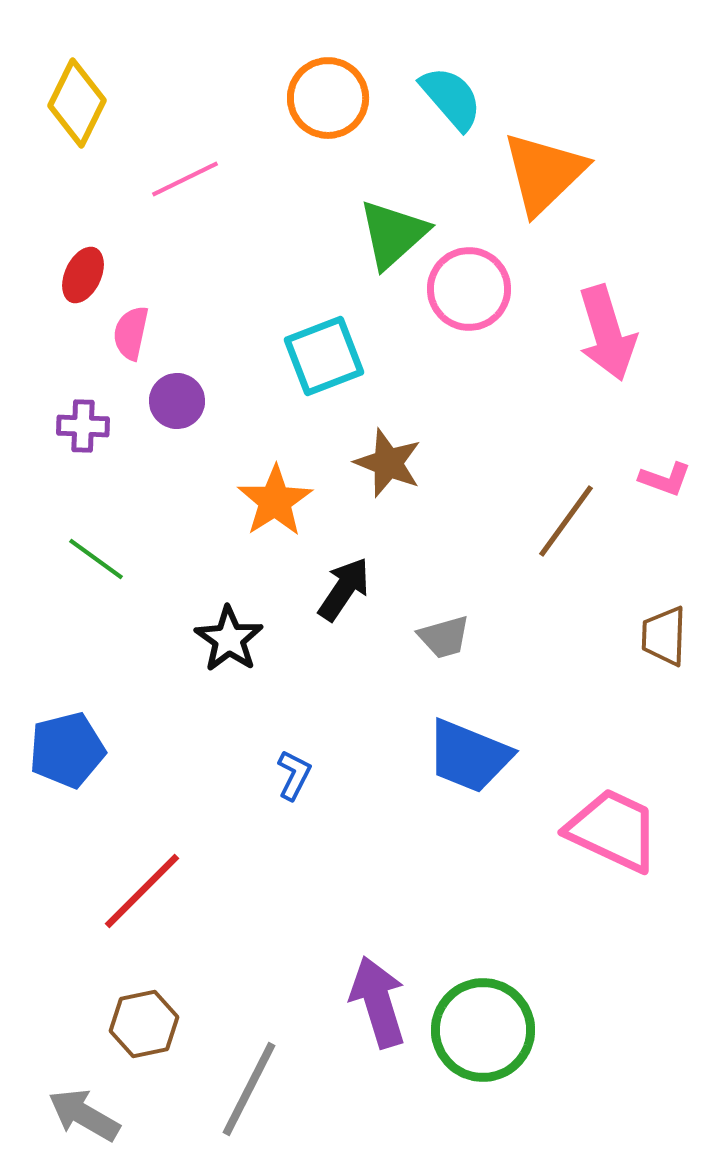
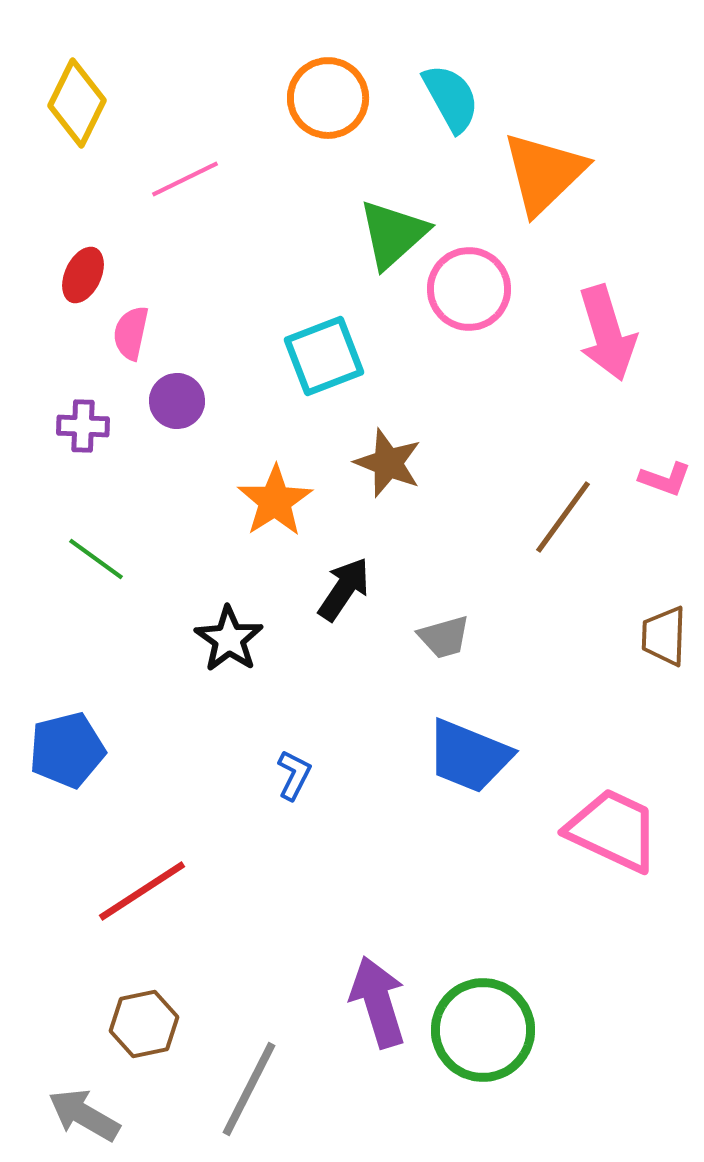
cyan semicircle: rotated 12 degrees clockwise
brown line: moved 3 px left, 4 px up
red line: rotated 12 degrees clockwise
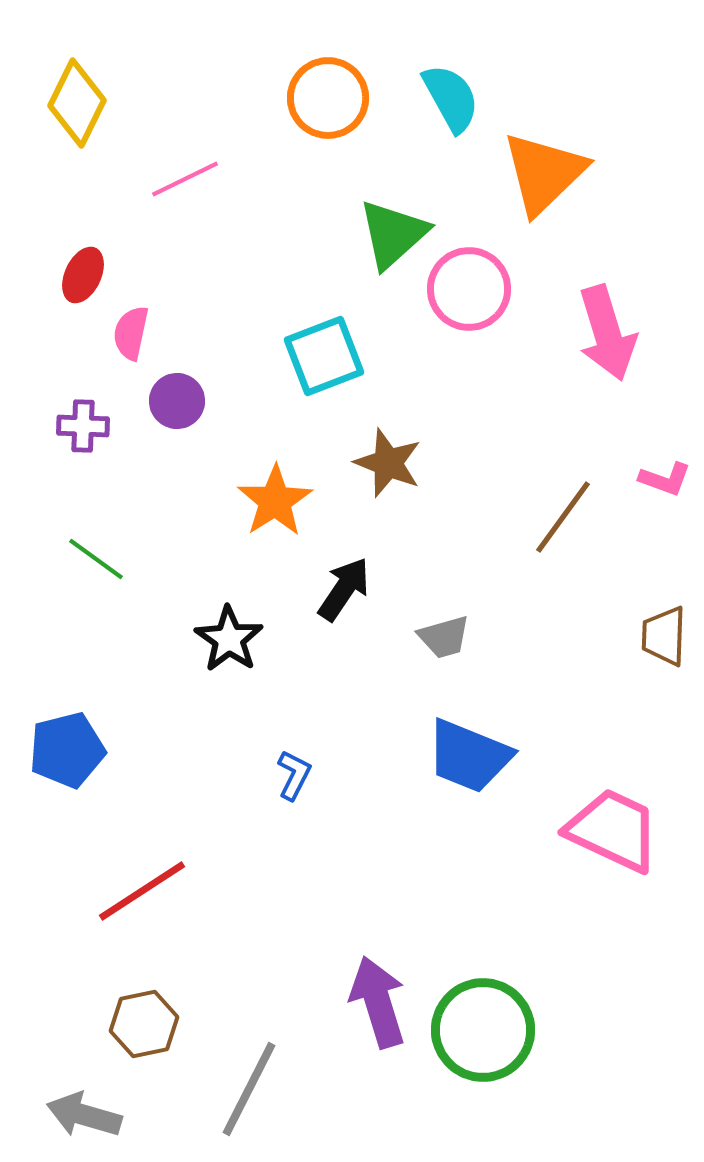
gray arrow: rotated 14 degrees counterclockwise
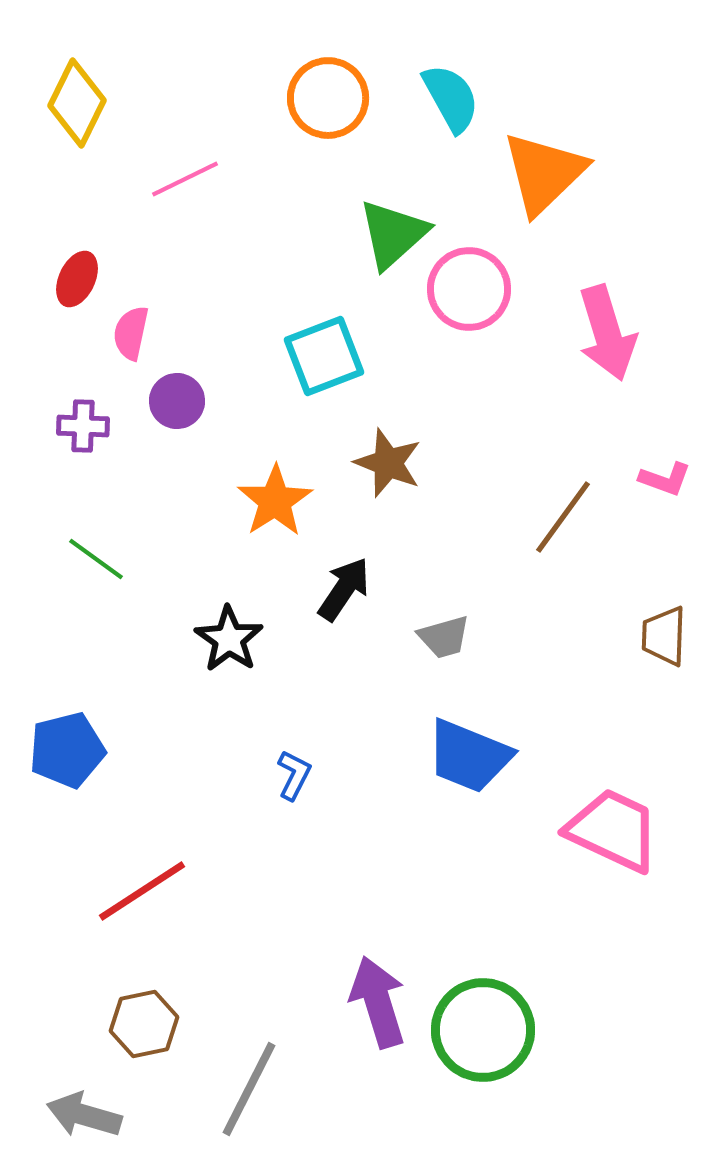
red ellipse: moved 6 px left, 4 px down
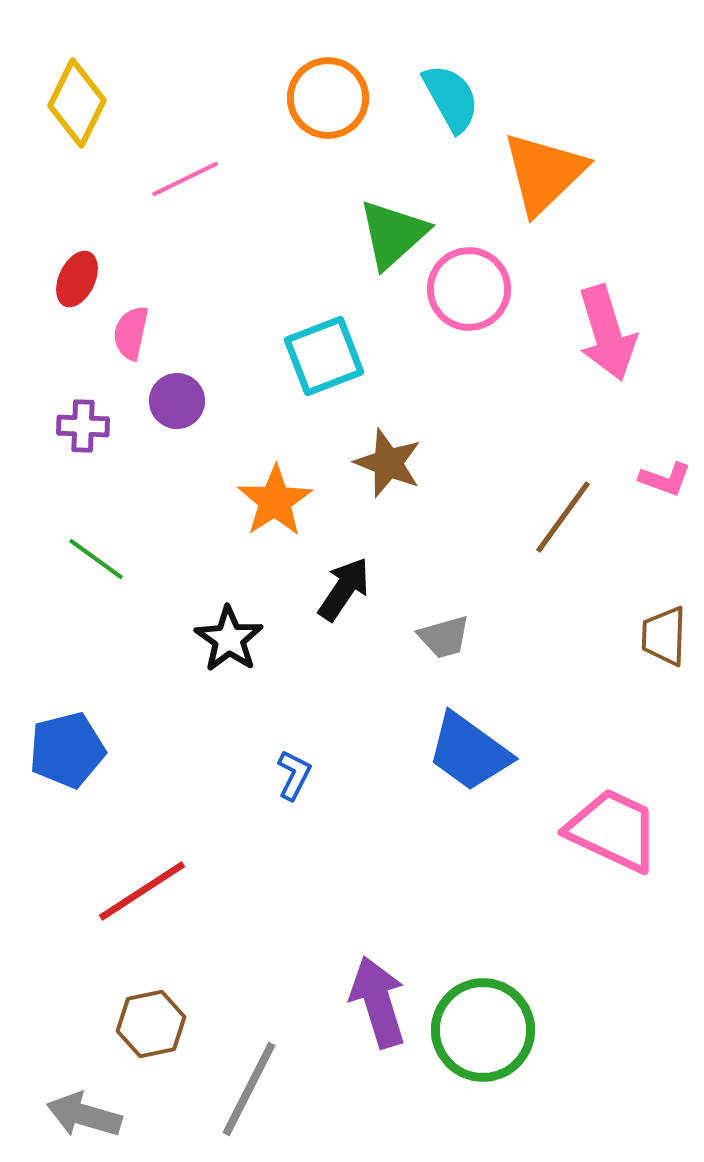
blue trapezoid: moved 4 px up; rotated 14 degrees clockwise
brown hexagon: moved 7 px right
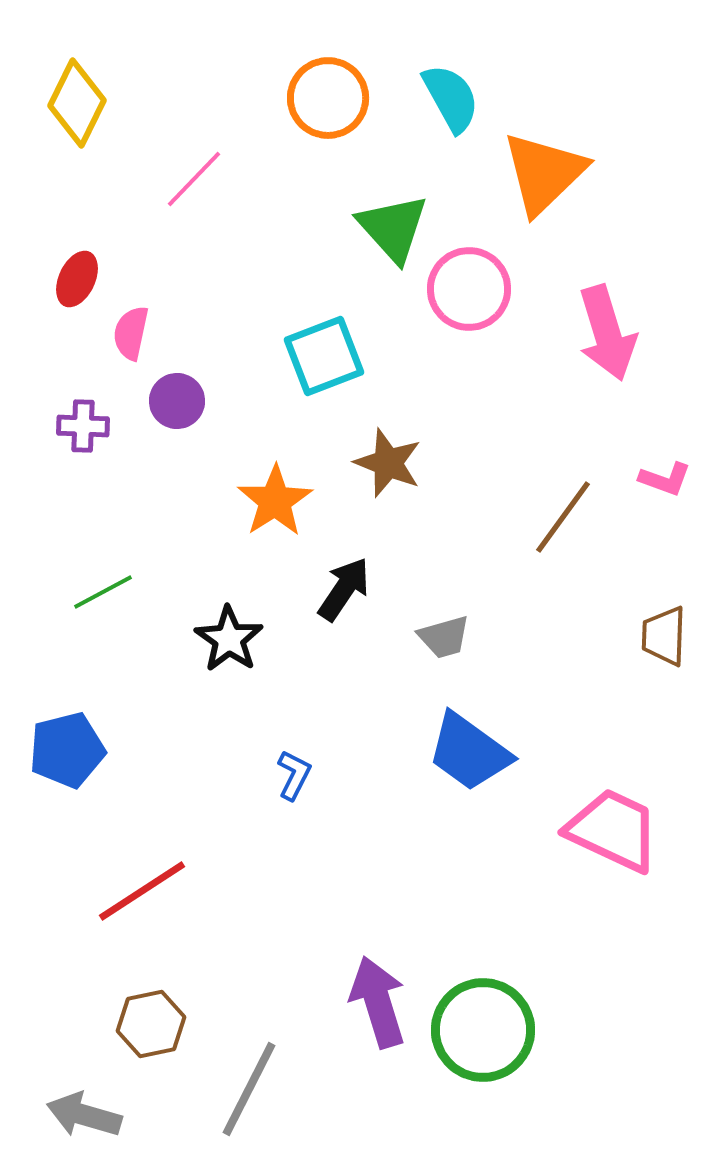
pink line: moved 9 px right; rotated 20 degrees counterclockwise
green triangle: moved 6 px up; rotated 30 degrees counterclockwise
green line: moved 7 px right, 33 px down; rotated 64 degrees counterclockwise
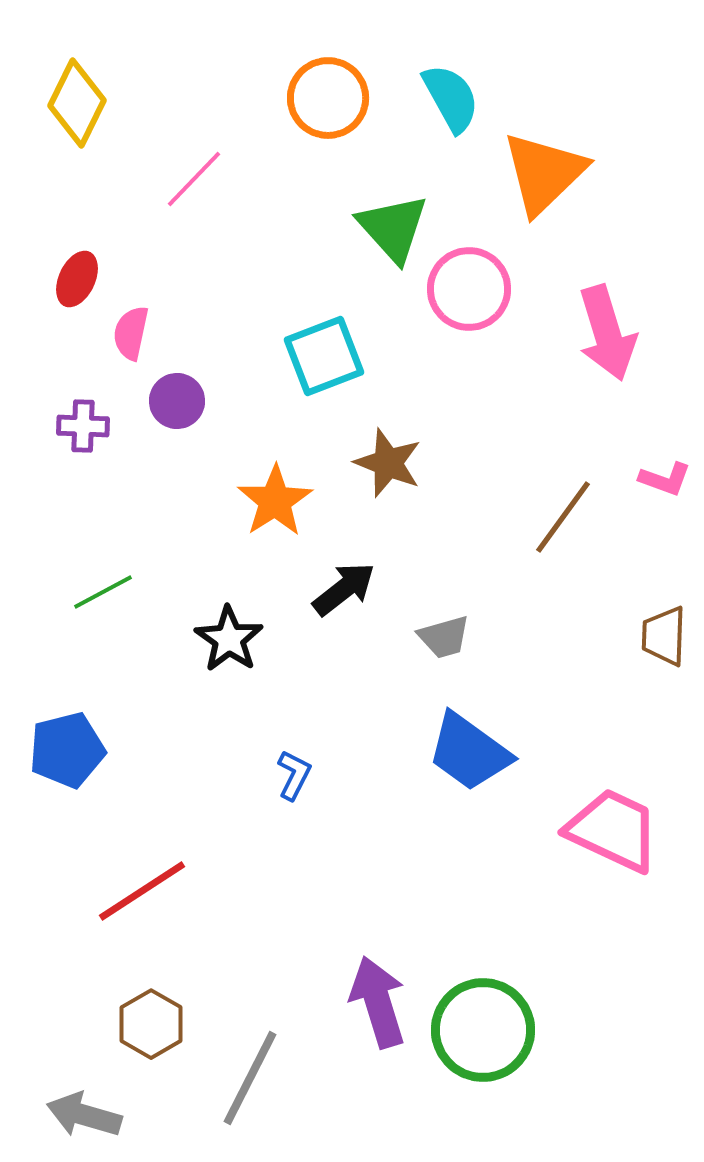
black arrow: rotated 18 degrees clockwise
brown hexagon: rotated 18 degrees counterclockwise
gray line: moved 1 px right, 11 px up
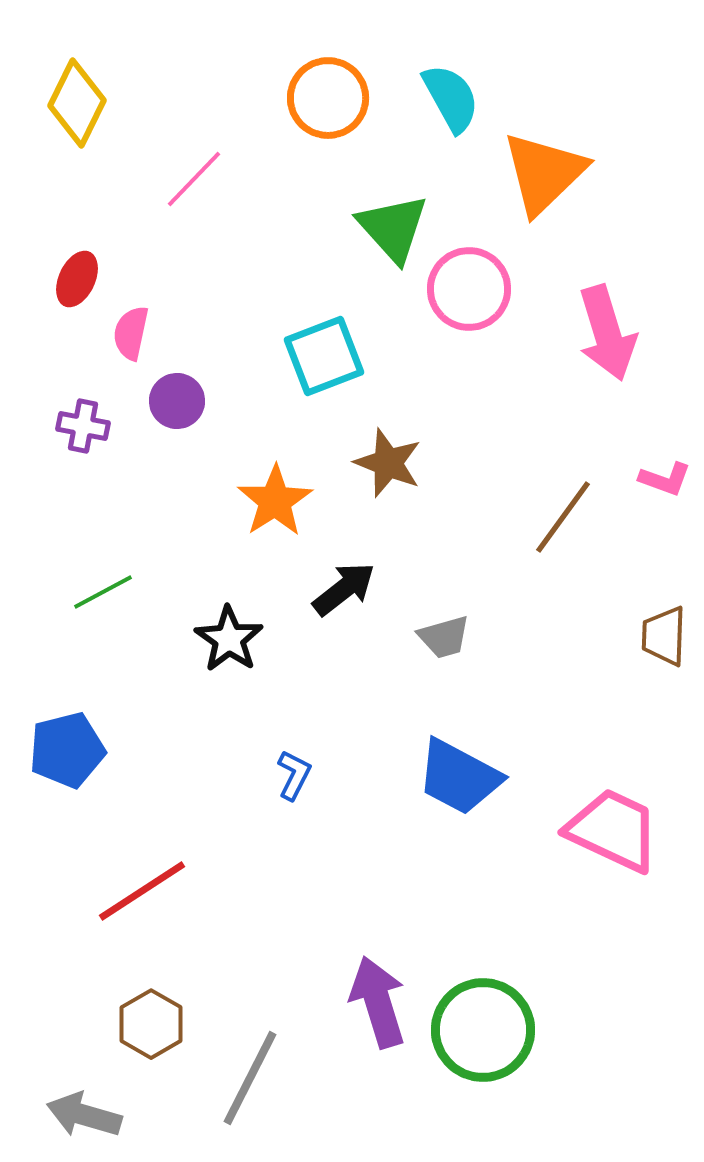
purple cross: rotated 9 degrees clockwise
blue trapezoid: moved 10 px left, 25 px down; rotated 8 degrees counterclockwise
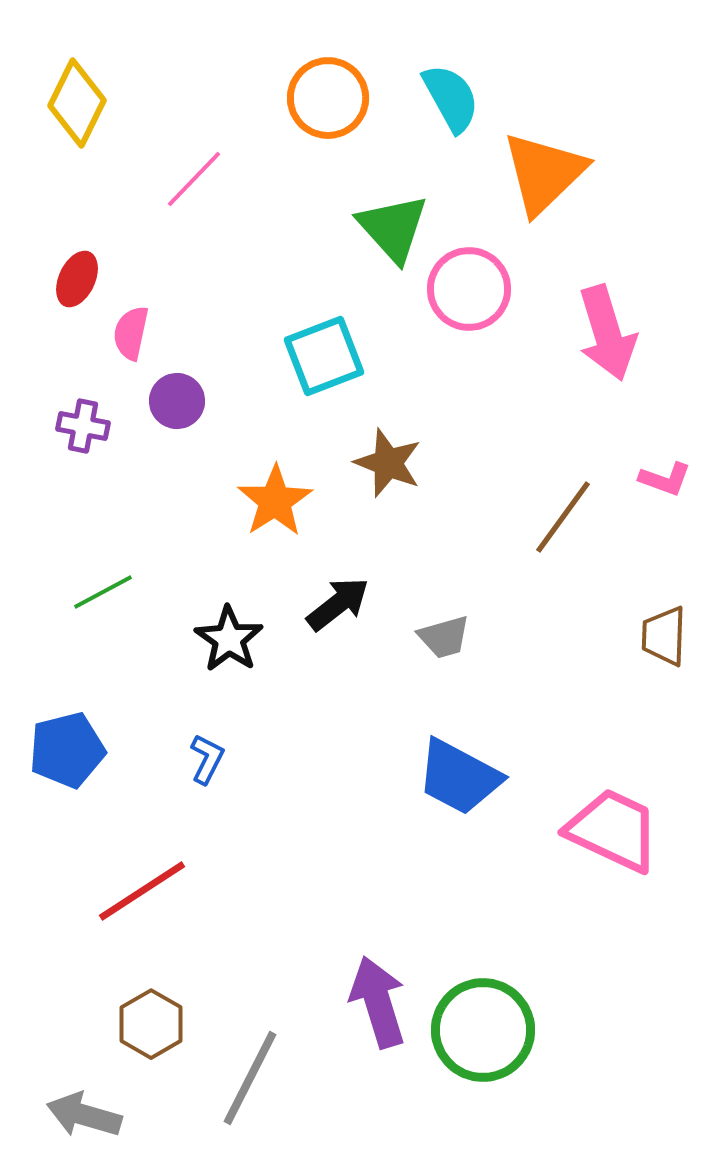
black arrow: moved 6 px left, 15 px down
blue L-shape: moved 87 px left, 16 px up
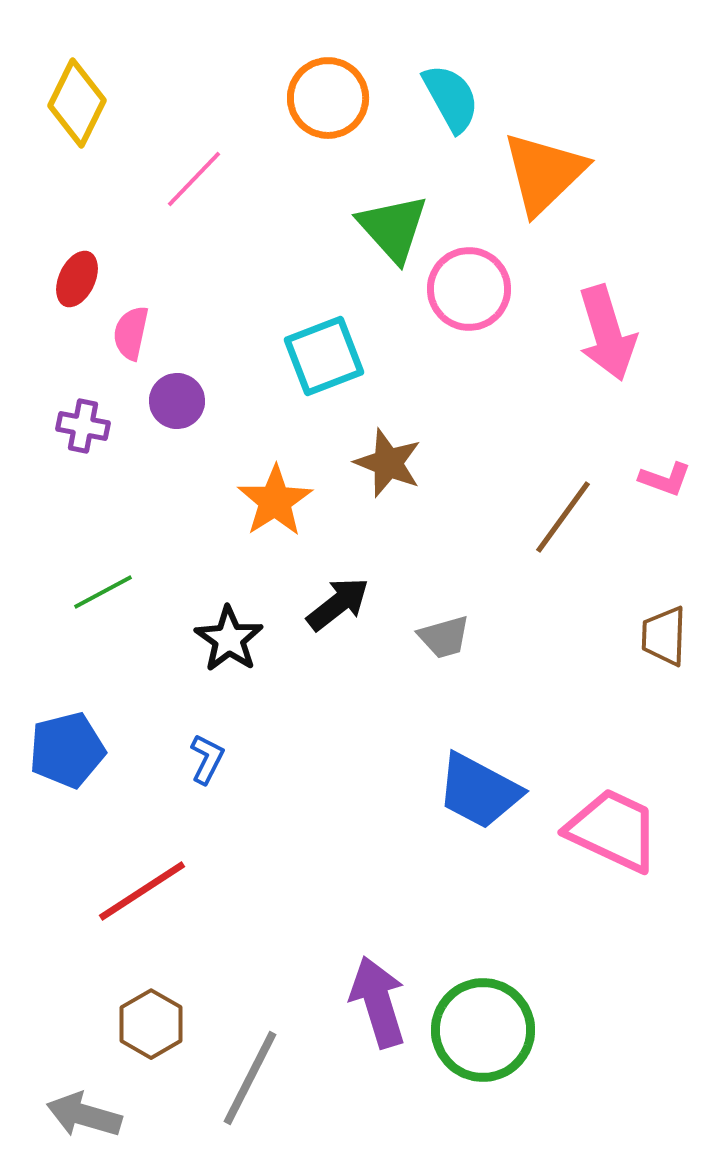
blue trapezoid: moved 20 px right, 14 px down
